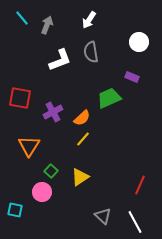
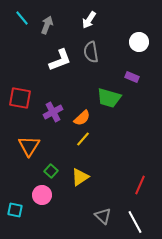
green trapezoid: rotated 140 degrees counterclockwise
pink circle: moved 3 px down
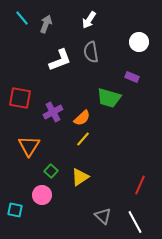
gray arrow: moved 1 px left, 1 px up
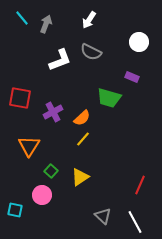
gray semicircle: rotated 55 degrees counterclockwise
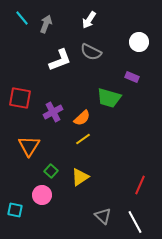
yellow line: rotated 14 degrees clockwise
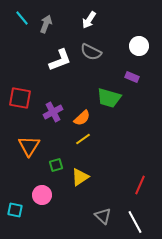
white circle: moved 4 px down
green square: moved 5 px right, 6 px up; rotated 32 degrees clockwise
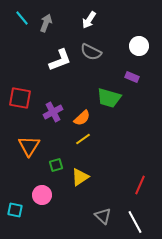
gray arrow: moved 1 px up
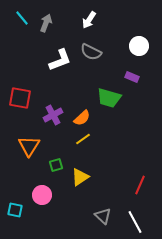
purple cross: moved 3 px down
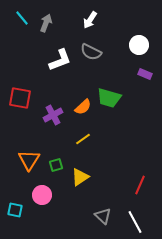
white arrow: moved 1 px right
white circle: moved 1 px up
purple rectangle: moved 13 px right, 3 px up
orange semicircle: moved 1 px right, 11 px up
orange triangle: moved 14 px down
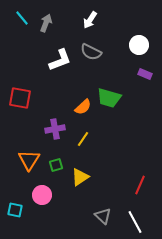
purple cross: moved 2 px right, 14 px down; rotated 18 degrees clockwise
yellow line: rotated 21 degrees counterclockwise
